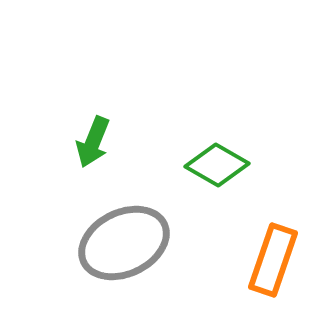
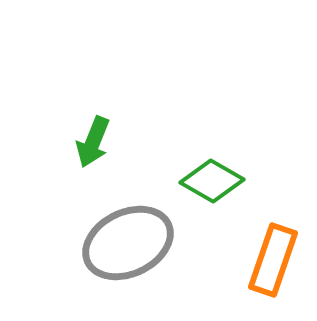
green diamond: moved 5 px left, 16 px down
gray ellipse: moved 4 px right
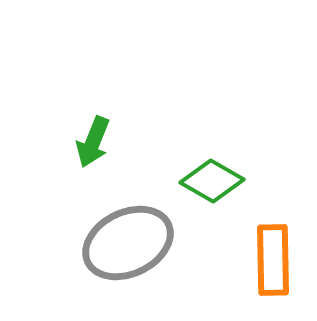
orange rectangle: rotated 20 degrees counterclockwise
